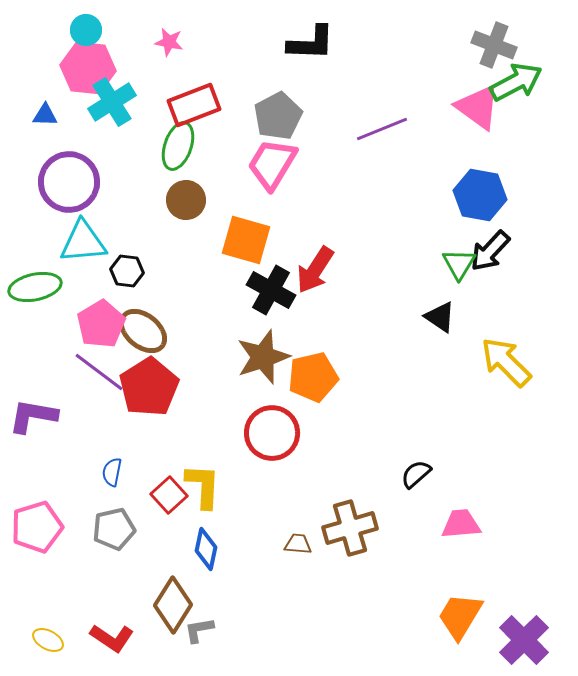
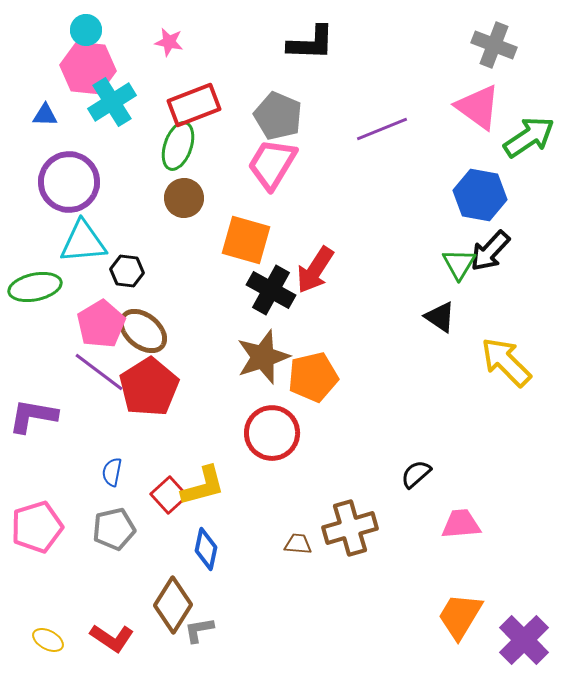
green arrow at (516, 82): moved 13 px right, 55 px down; rotated 6 degrees counterclockwise
gray pentagon at (278, 116): rotated 21 degrees counterclockwise
brown circle at (186, 200): moved 2 px left, 2 px up
yellow L-shape at (203, 486): rotated 72 degrees clockwise
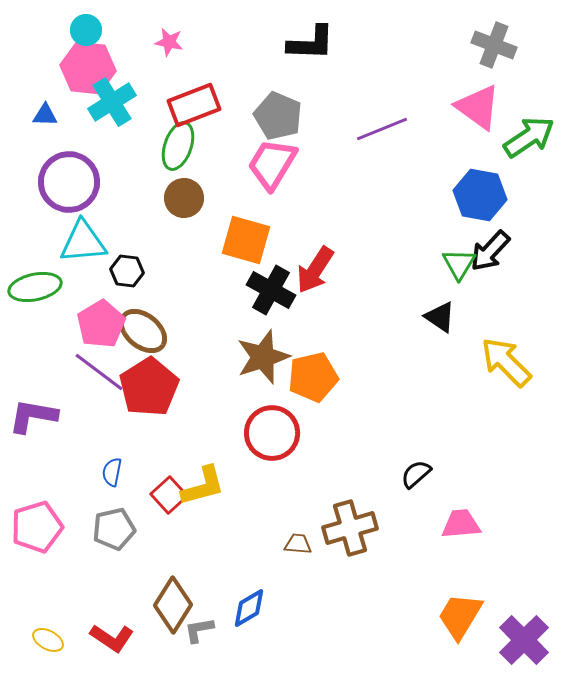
blue diamond at (206, 549): moved 43 px right, 59 px down; rotated 48 degrees clockwise
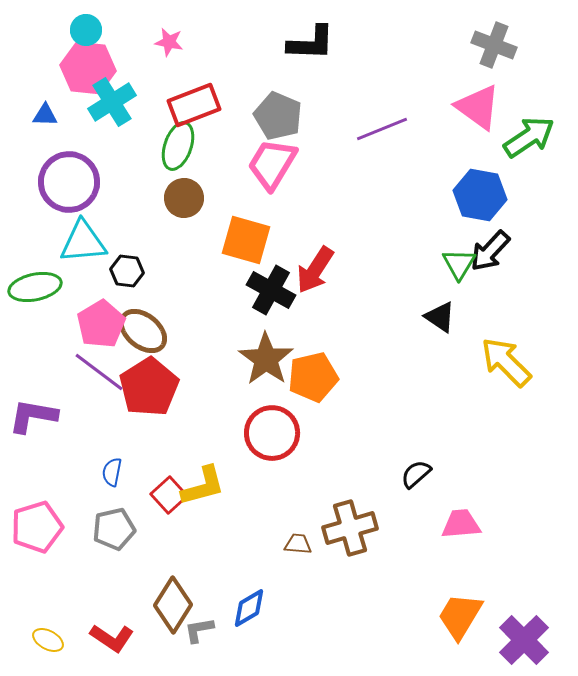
brown star at (263, 357): moved 3 px right, 2 px down; rotated 18 degrees counterclockwise
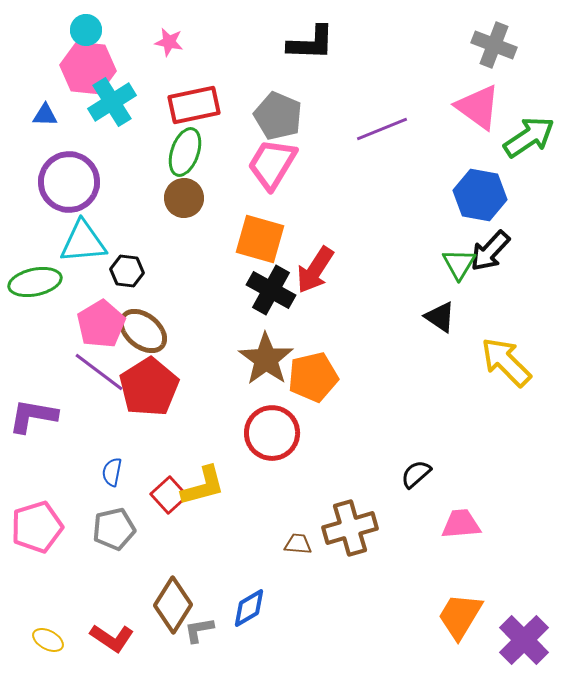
red rectangle at (194, 105): rotated 9 degrees clockwise
green ellipse at (178, 146): moved 7 px right, 6 px down
orange square at (246, 240): moved 14 px right, 1 px up
green ellipse at (35, 287): moved 5 px up
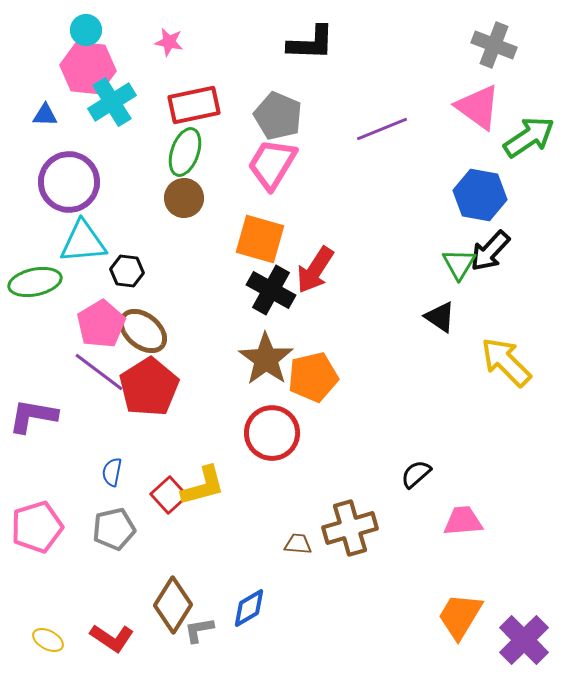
pink trapezoid at (461, 524): moved 2 px right, 3 px up
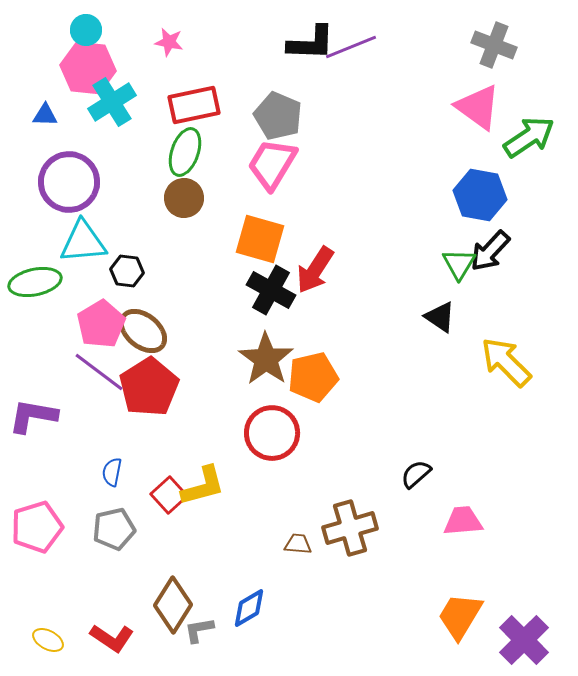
purple line at (382, 129): moved 31 px left, 82 px up
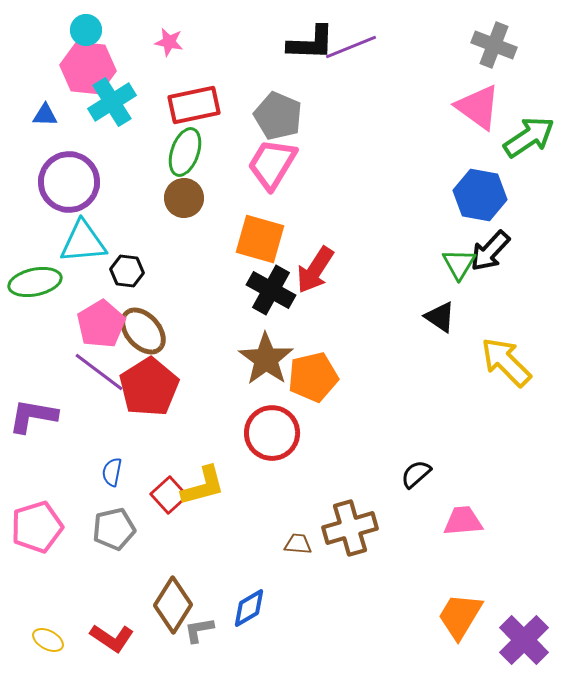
brown ellipse at (143, 331): rotated 9 degrees clockwise
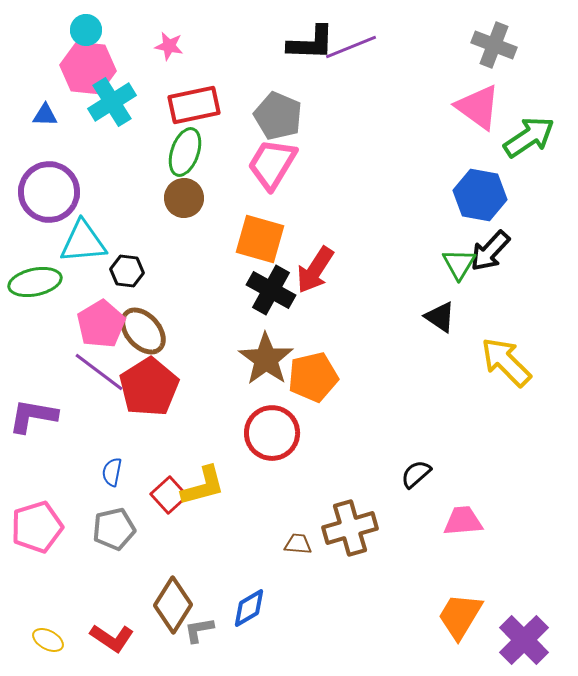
pink star at (169, 42): moved 4 px down
purple circle at (69, 182): moved 20 px left, 10 px down
